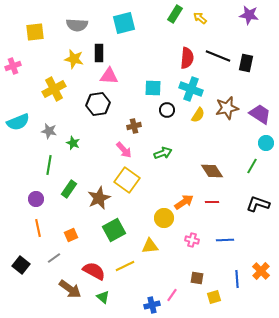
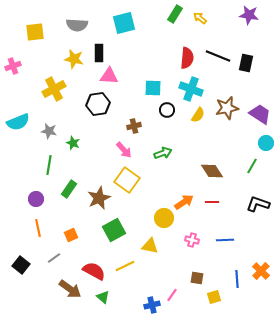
yellow triangle at (150, 246): rotated 18 degrees clockwise
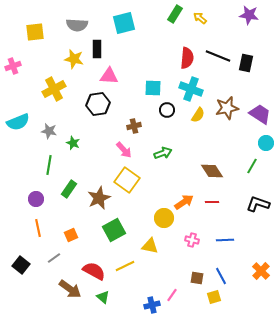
black rectangle at (99, 53): moved 2 px left, 4 px up
blue line at (237, 279): moved 16 px left, 3 px up; rotated 24 degrees counterclockwise
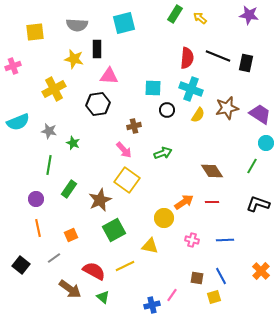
brown star at (99, 198): moved 1 px right, 2 px down
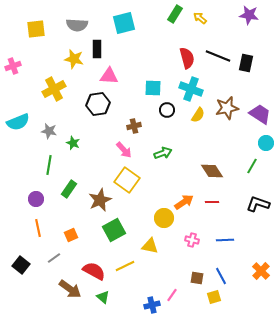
yellow square at (35, 32): moved 1 px right, 3 px up
red semicircle at (187, 58): rotated 20 degrees counterclockwise
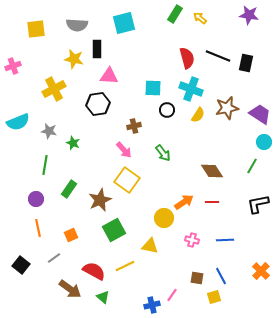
cyan circle at (266, 143): moved 2 px left, 1 px up
green arrow at (163, 153): rotated 72 degrees clockwise
green line at (49, 165): moved 4 px left
black L-shape at (258, 204): rotated 30 degrees counterclockwise
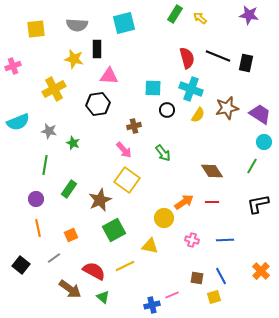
pink line at (172, 295): rotated 32 degrees clockwise
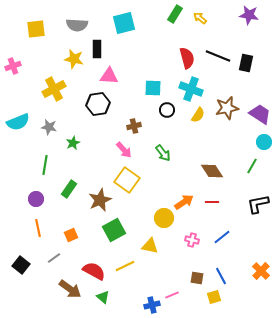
gray star at (49, 131): moved 4 px up
green star at (73, 143): rotated 24 degrees clockwise
blue line at (225, 240): moved 3 px left, 3 px up; rotated 36 degrees counterclockwise
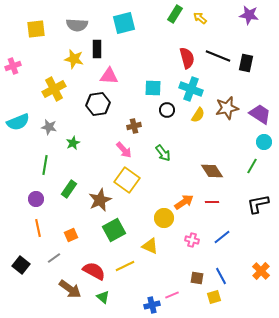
yellow triangle at (150, 246): rotated 12 degrees clockwise
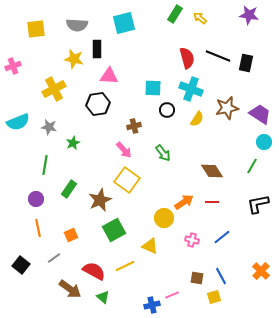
yellow semicircle at (198, 115): moved 1 px left, 4 px down
